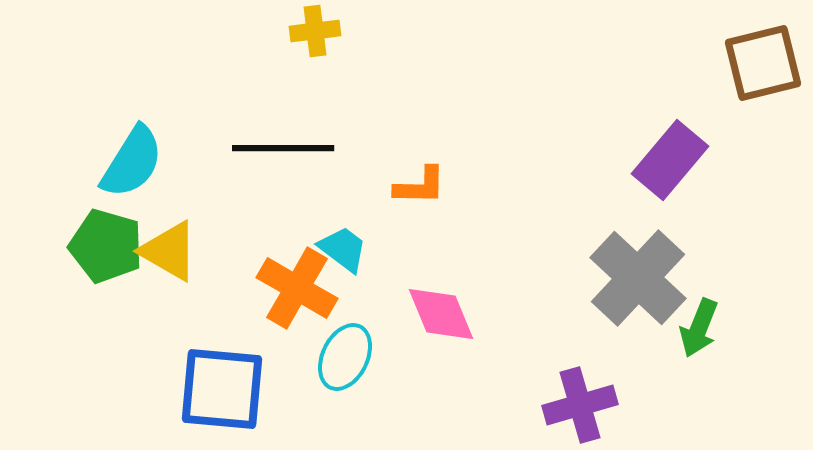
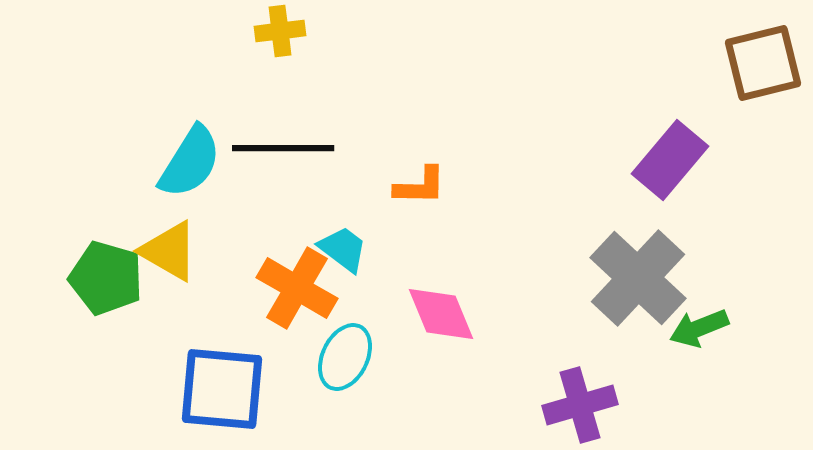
yellow cross: moved 35 px left
cyan semicircle: moved 58 px right
green pentagon: moved 32 px down
green arrow: rotated 46 degrees clockwise
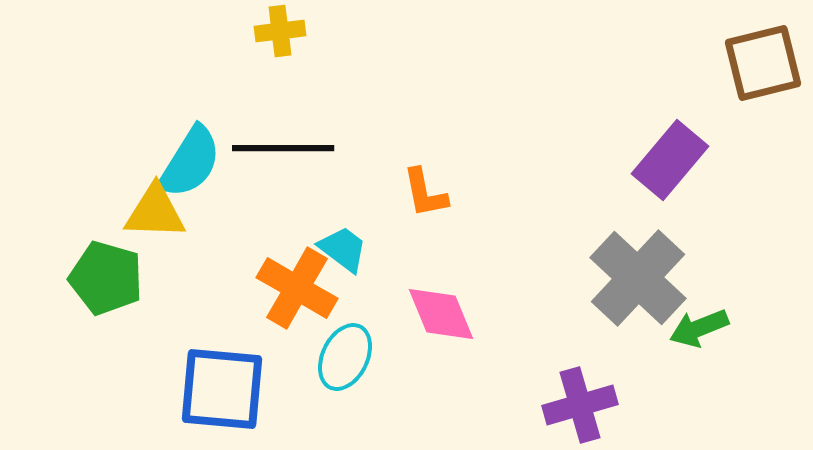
orange L-shape: moved 5 px right, 7 px down; rotated 78 degrees clockwise
yellow triangle: moved 14 px left, 39 px up; rotated 28 degrees counterclockwise
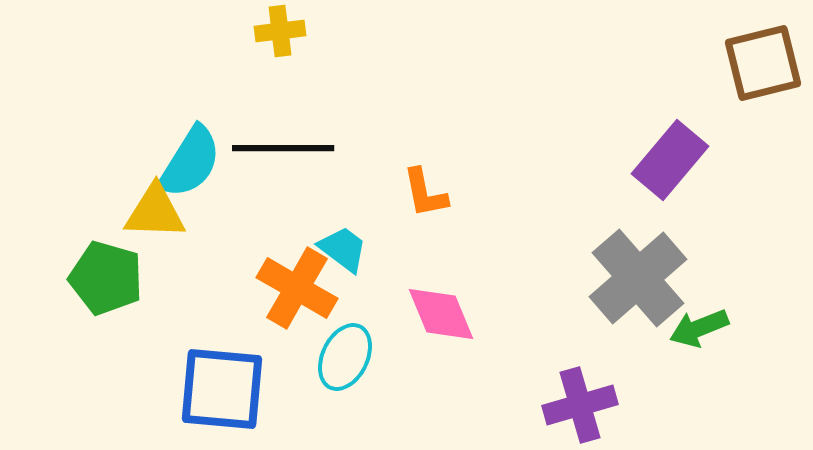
gray cross: rotated 6 degrees clockwise
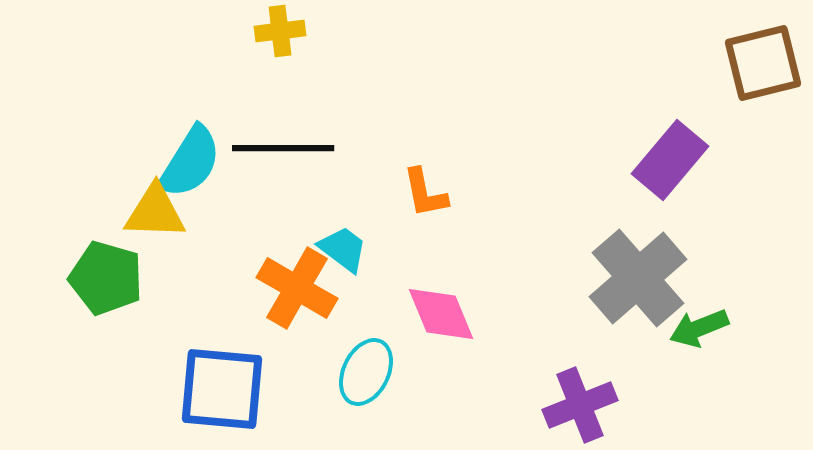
cyan ellipse: moved 21 px right, 15 px down
purple cross: rotated 6 degrees counterclockwise
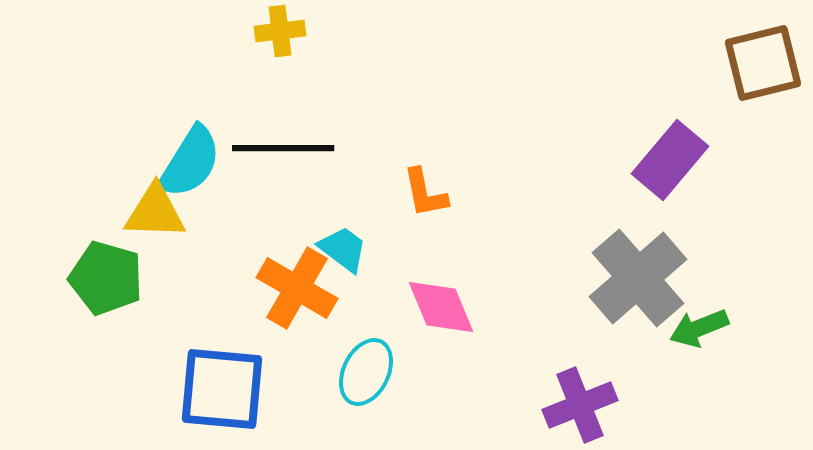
pink diamond: moved 7 px up
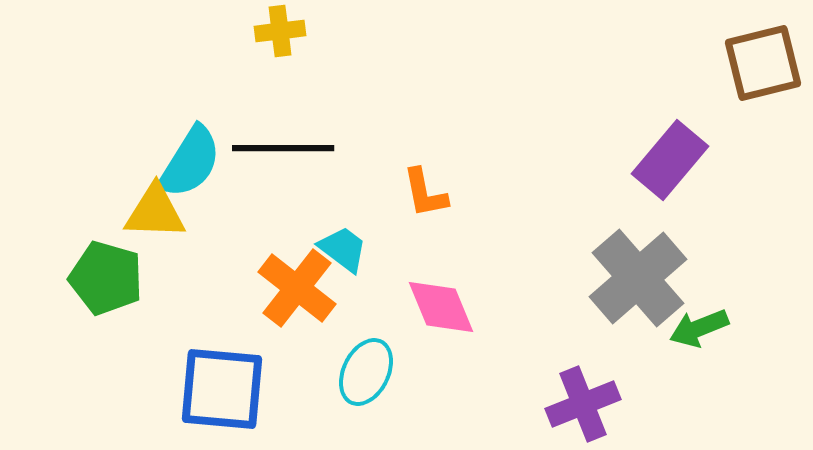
orange cross: rotated 8 degrees clockwise
purple cross: moved 3 px right, 1 px up
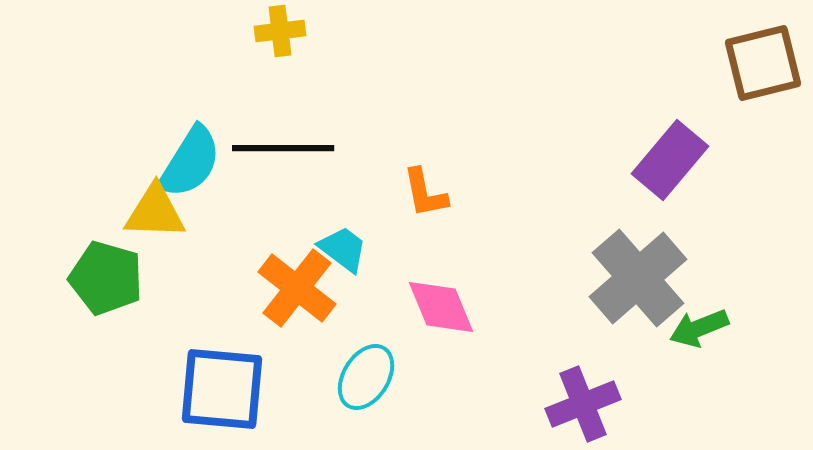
cyan ellipse: moved 5 px down; rotated 6 degrees clockwise
